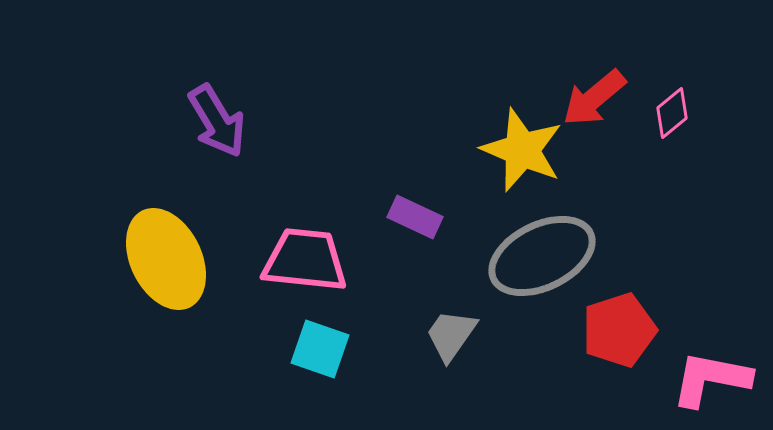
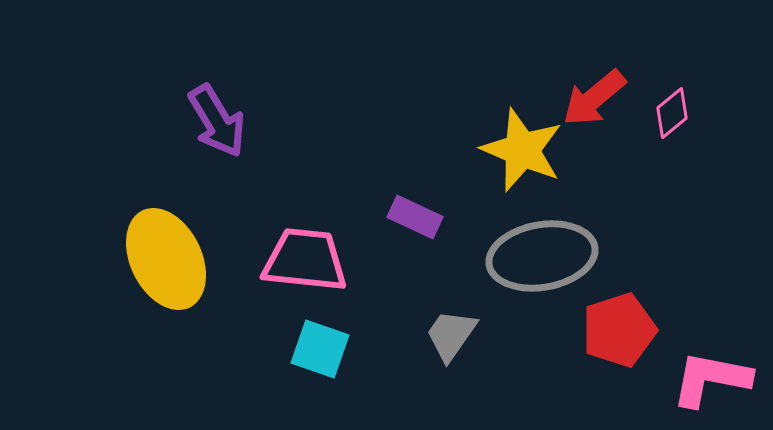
gray ellipse: rotated 16 degrees clockwise
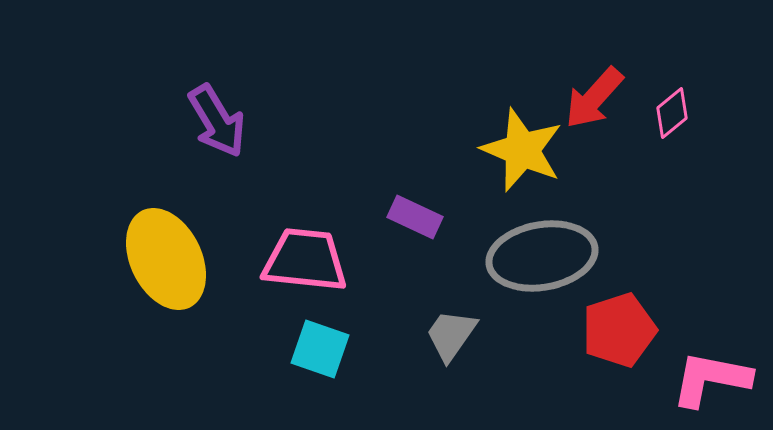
red arrow: rotated 8 degrees counterclockwise
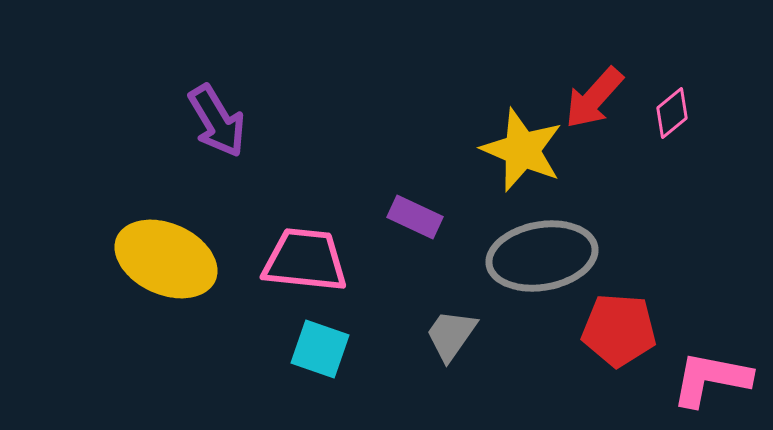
yellow ellipse: rotated 40 degrees counterclockwise
red pentagon: rotated 22 degrees clockwise
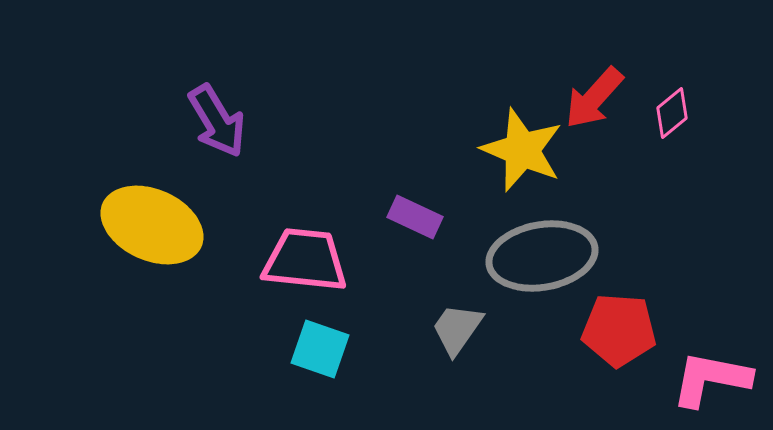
yellow ellipse: moved 14 px left, 34 px up
gray trapezoid: moved 6 px right, 6 px up
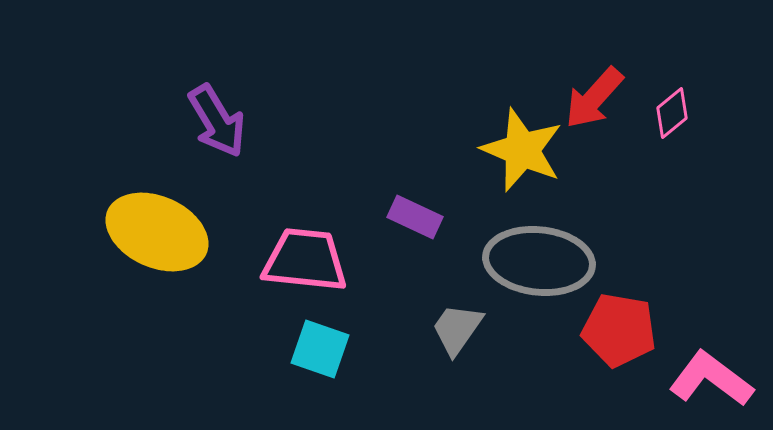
yellow ellipse: moved 5 px right, 7 px down
gray ellipse: moved 3 px left, 5 px down; rotated 16 degrees clockwise
red pentagon: rotated 6 degrees clockwise
pink L-shape: rotated 26 degrees clockwise
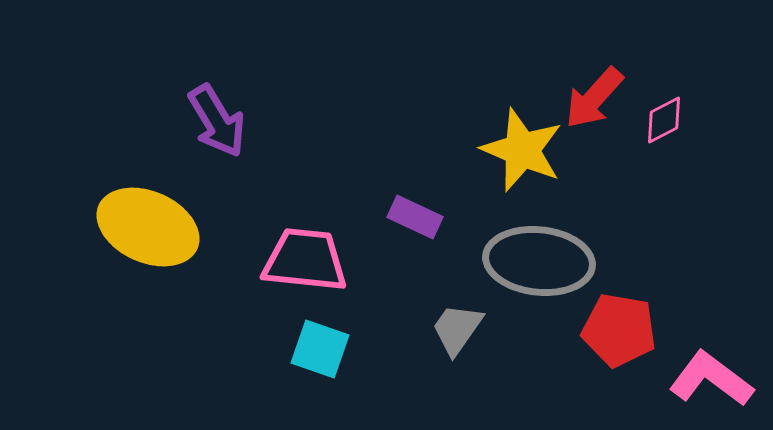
pink diamond: moved 8 px left, 7 px down; rotated 12 degrees clockwise
yellow ellipse: moved 9 px left, 5 px up
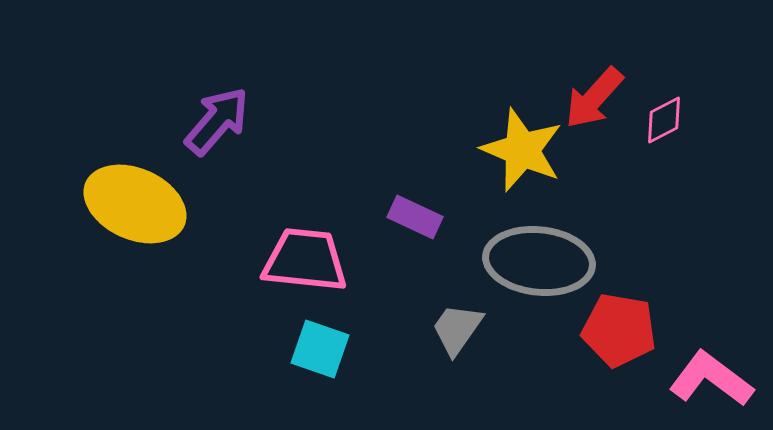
purple arrow: rotated 108 degrees counterclockwise
yellow ellipse: moved 13 px left, 23 px up
